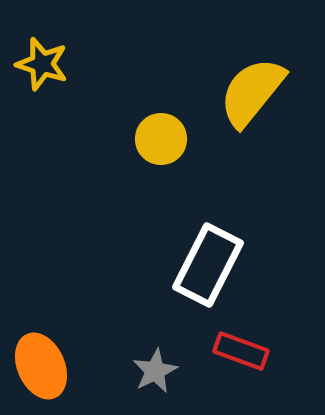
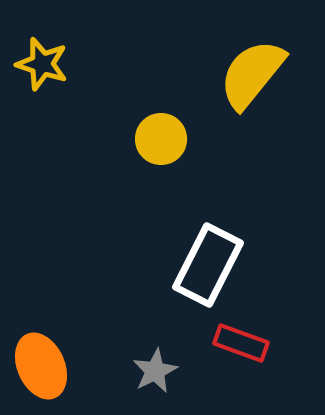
yellow semicircle: moved 18 px up
red rectangle: moved 8 px up
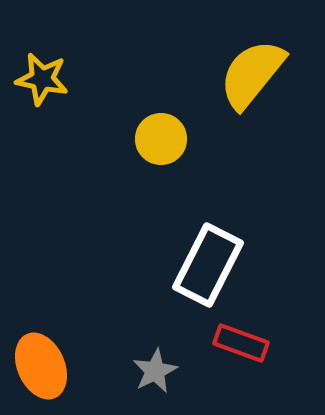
yellow star: moved 15 px down; rotated 6 degrees counterclockwise
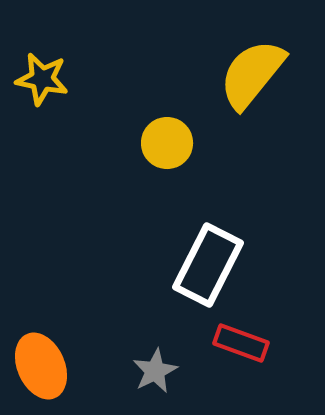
yellow circle: moved 6 px right, 4 px down
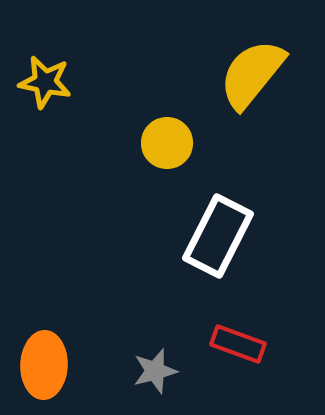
yellow star: moved 3 px right, 3 px down
white rectangle: moved 10 px right, 29 px up
red rectangle: moved 3 px left, 1 px down
orange ellipse: moved 3 px right, 1 px up; rotated 26 degrees clockwise
gray star: rotated 12 degrees clockwise
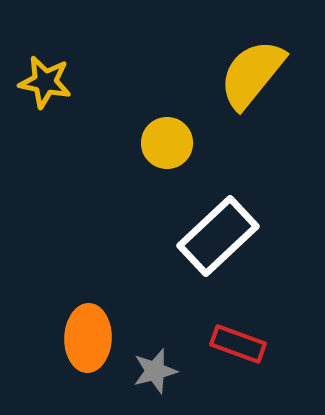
white rectangle: rotated 20 degrees clockwise
orange ellipse: moved 44 px right, 27 px up
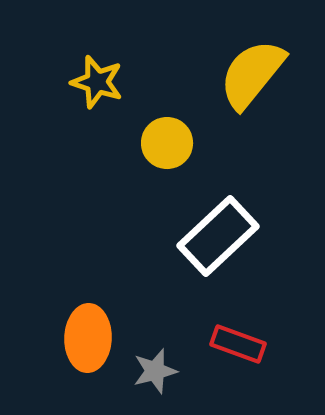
yellow star: moved 52 px right; rotated 6 degrees clockwise
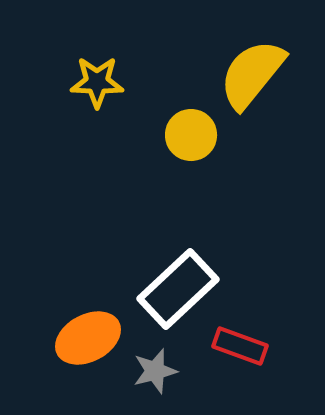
yellow star: rotated 16 degrees counterclockwise
yellow circle: moved 24 px right, 8 px up
white rectangle: moved 40 px left, 53 px down
orange ellipse: rotated 60 degrees clockwise
red rectangle: moved 2 px right, 2 px down
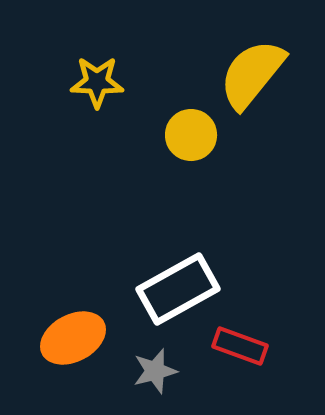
white rectangle: rotated 14 degrees clockwise
orange ellipse: moved 15 px left
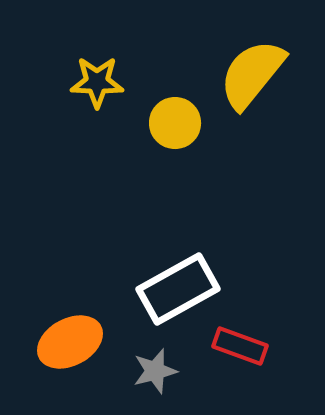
yellow circle: moved 16 px left, 12 px up
orange ellipse: moved 3 px left, 4 px down
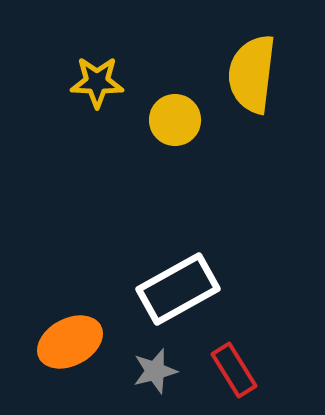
yellow semicircle: rotated 32 degrees counterclockwise
yellow circle: moved 3 px up
red rectangle: moved 6 px left, 24 px down; rotated 38 degrees clockwise
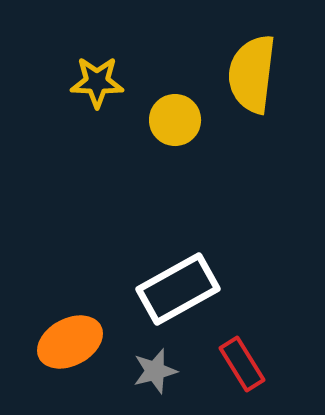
red rectangle: moved 8 px right, 6 px up
